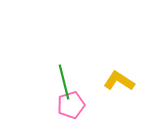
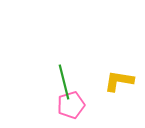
yellow L-shape: rotated 24 degrees counterclockwise
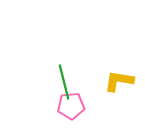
pink pentagon: moved 1 px down; rotated 12 degrees clockwise
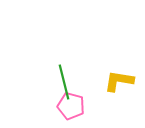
pink pentagon: rotated 20 degrees clockwise
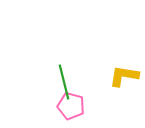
yellow L-shape: moved 5 px right, 5 px up
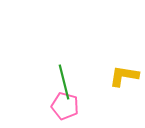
pink pentagon: moved 6 px left
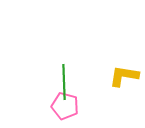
green line: rotated 12 degrees clockwise
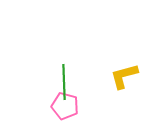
yellow L-shape: rotated 24 degrees counterclockwise
